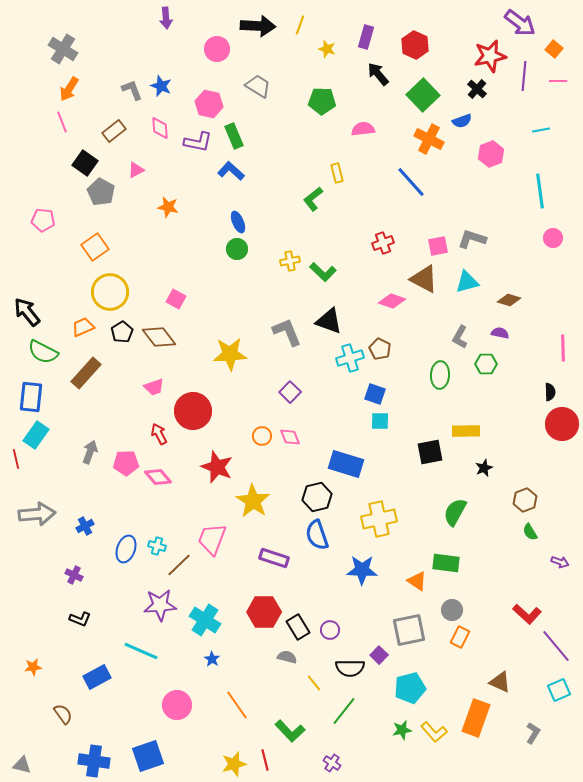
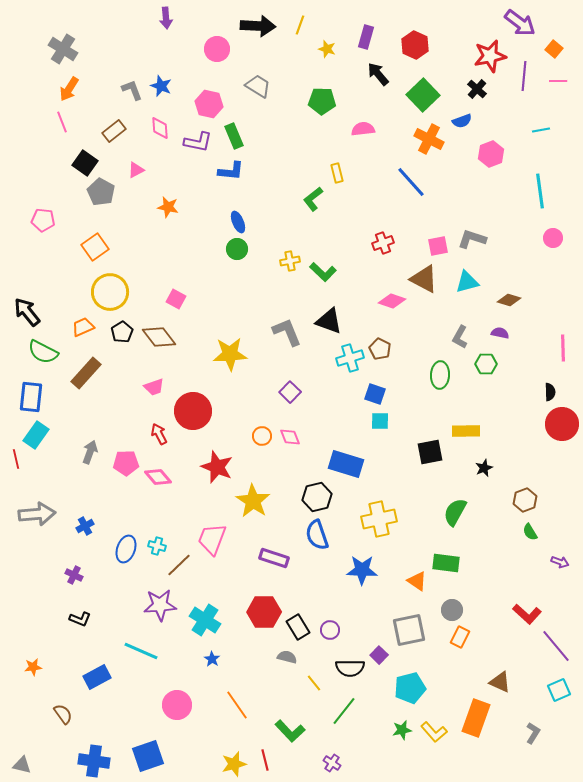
blue L-shape at (231, 171): rotated 144 degrees clockwise
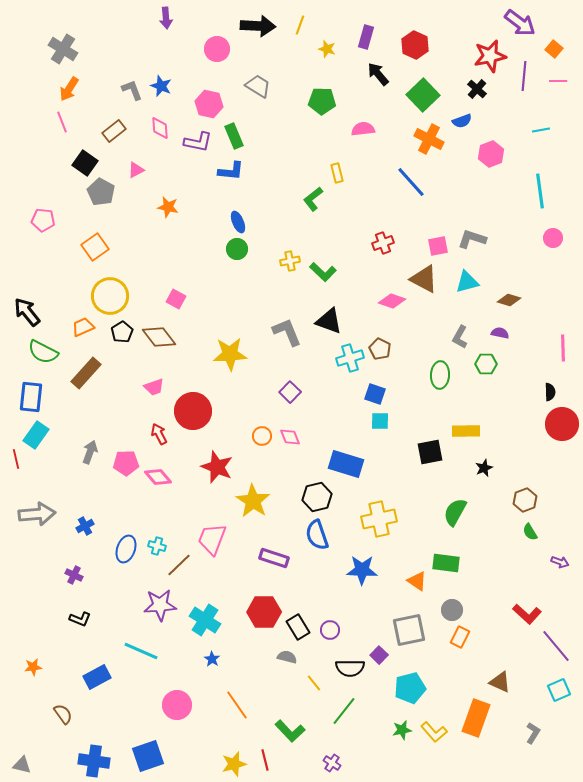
yellow circle at (110, 292): moved 4 px down
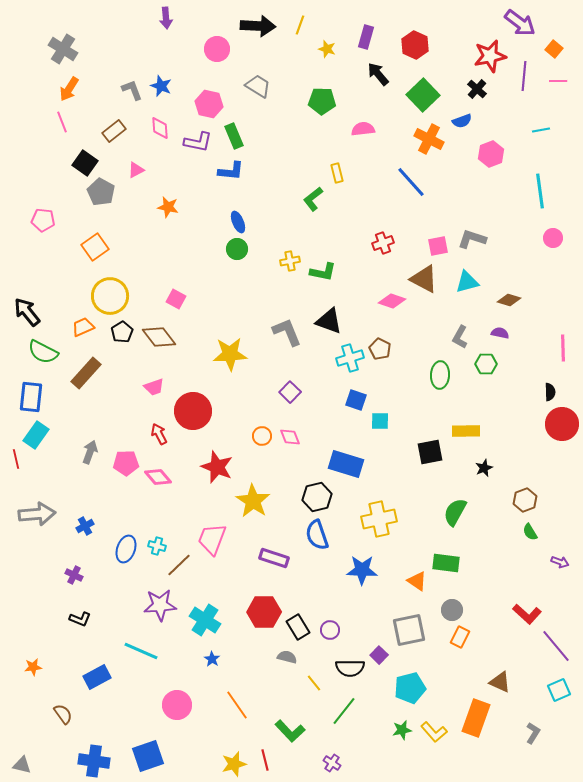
green L-shape at (323, 272): rotated 32 degrees counterclockwise
blue square at (375, 394): moved 19 px left, 6 px down
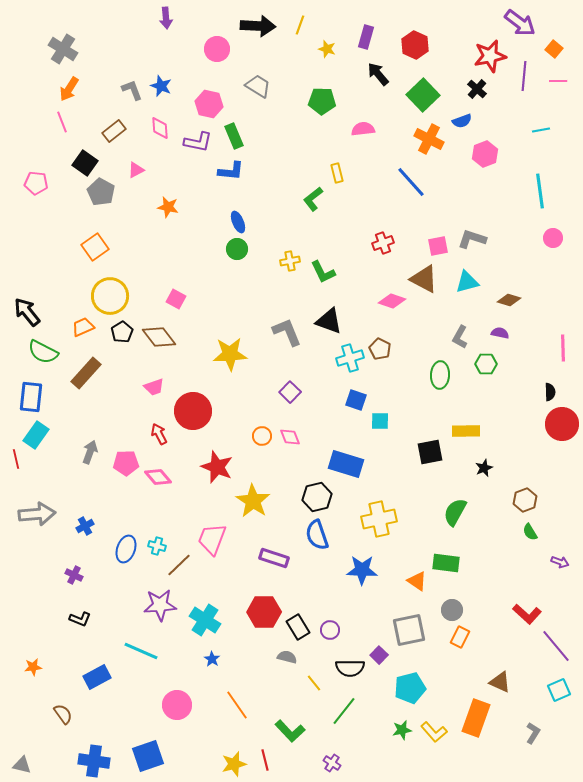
pink hexagon at (491, 154): moved 6 px left
pink pentagon at (43, 220): moved 7 px left, 37 px up
green L-shape at (323, 272): rotated 52 degrees clockwise
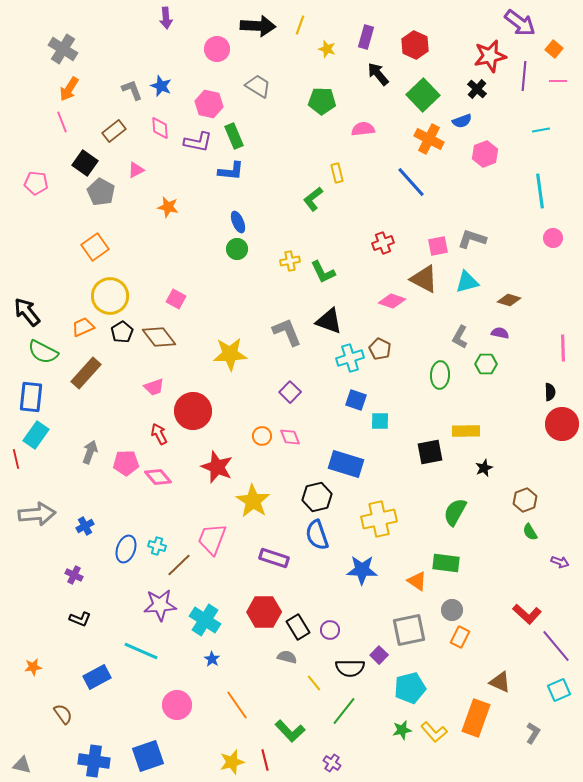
yellow star at (234, 764): moved 2 px left, 2 px up
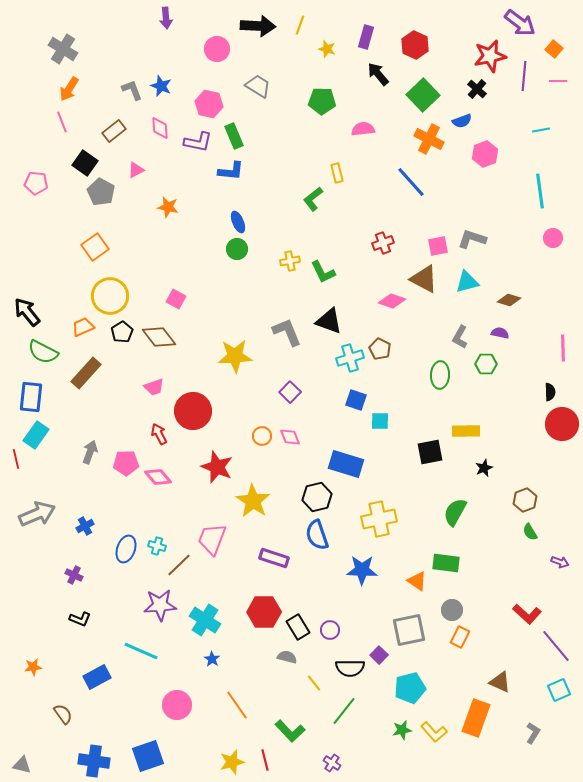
yellow star at (230, 354): moved 5 px right, 2 px down
gray arrow at (37, 514): rotated 18 degrees counterclockwise
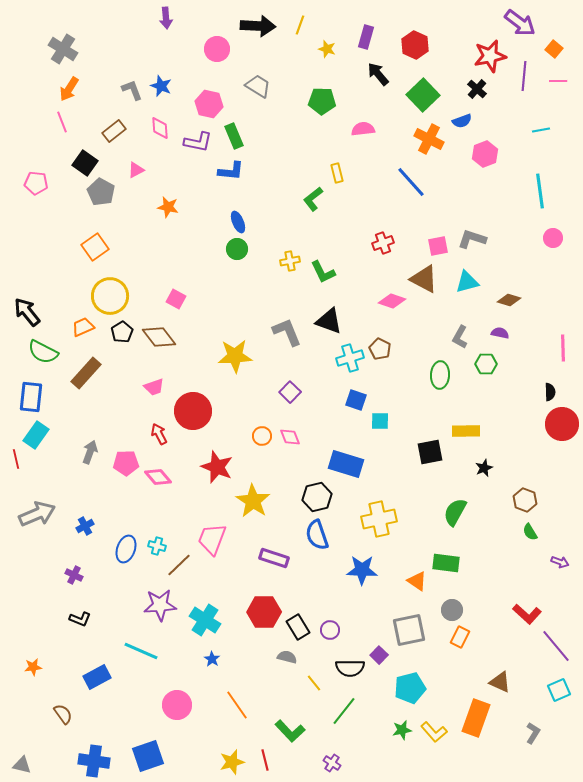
brown hexagon at (525, 500): rotated 20 degrees counterclockwise
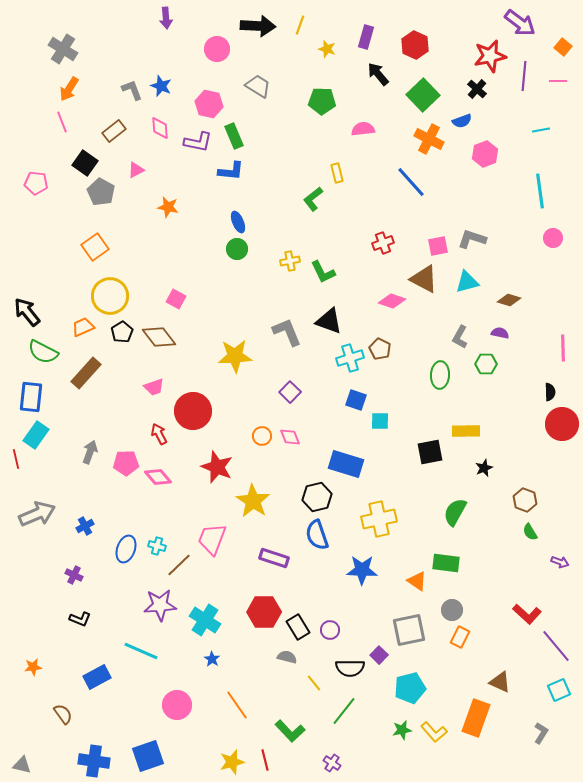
orange square at (554, 49): moved 9 px right, 2 px up
gray L-shape at (533, 733): moved 8 px right
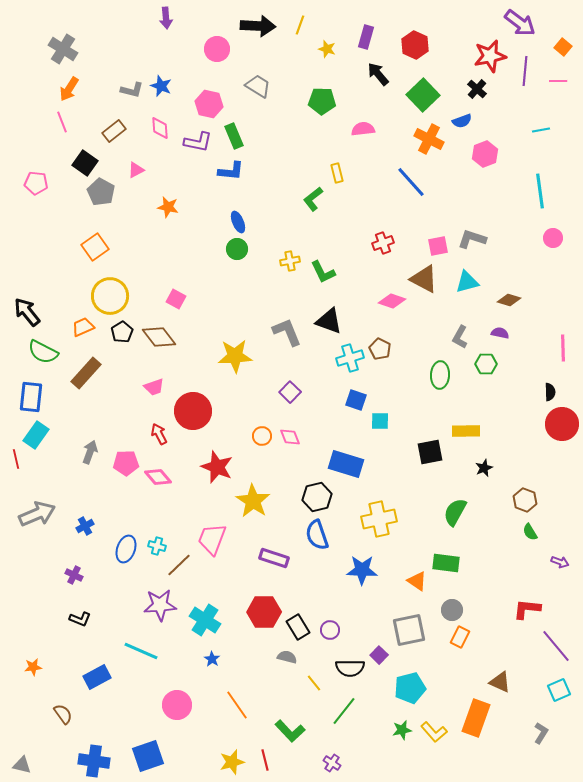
purple line at (524, 76): moved 1 px right, 5 px up
gray L-shape at (132, 90): rotated 125 degrees clockwise
red L-shape at (527, 614): moved 5 px up; rotated 144 degrees clockwise
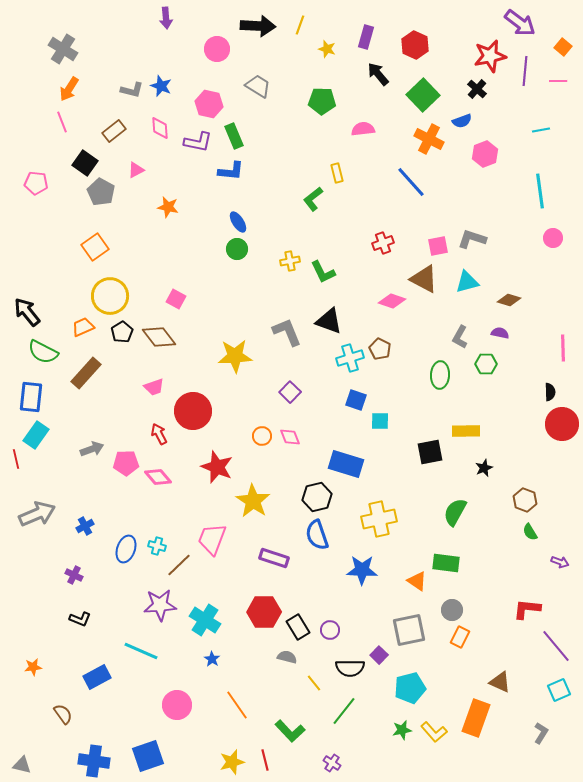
blue ellipse at (238, 222): rotated 10 degrees counterclockwise
gray arrow at (90, 452): moved 2 px right, 3 px up; rotated 50 degrees clockwise
